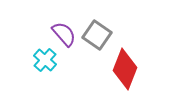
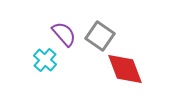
gray square: moved 3 px right, 1 px down
red diamond: rotated 42 degrees counterclockwise
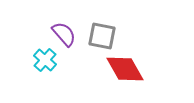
gray square: moved 2 px right; rotated 24 degrees counterclockwise
red diamond: rotated 9 degrees counterclockwise
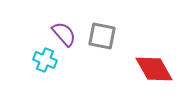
cyan cross: rotated 20 degrees counterclockwise
red diamond: moved 29 px right
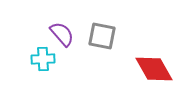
purple semicircle: moved 2 px left
cyan cross: moved 2 px left, 1 px up; rotated 25 degrees counterclockwise
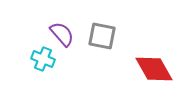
cyan cross: rotated 25 degrees clockwise
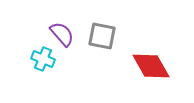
red diamond: moved 3 px left, 3 px up
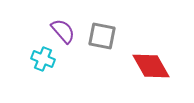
purple semicircle: moved 1 px right, 3 px up
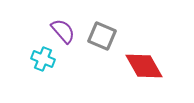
gray square: rotated 12 degrees clockwise
red diamond: moved 7 px left
